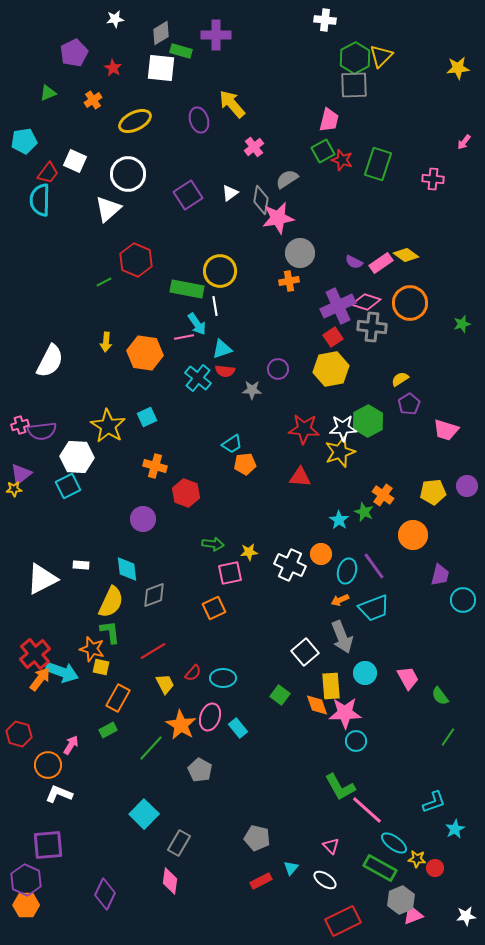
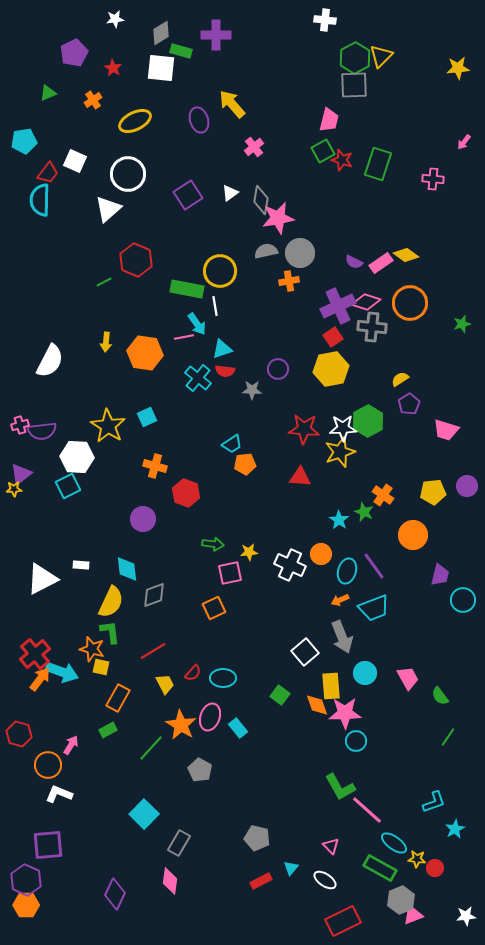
gray semicircle at (287, 179): moved 21 px left, 72 px down; rotated 20 degrees clockwise
purple diamond at (105, 894): moved 10 px right
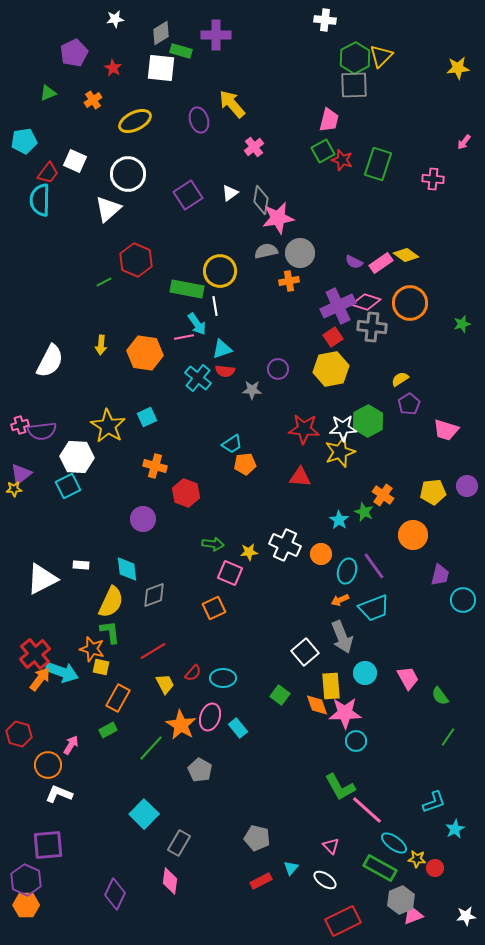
yellow arrow at (106, 342): moved 5 px left, 3 px down
white cross at (290, 565): moved 5 px left, 20 px up
pink square at (230, 573): rotated 35 degrees clockwise
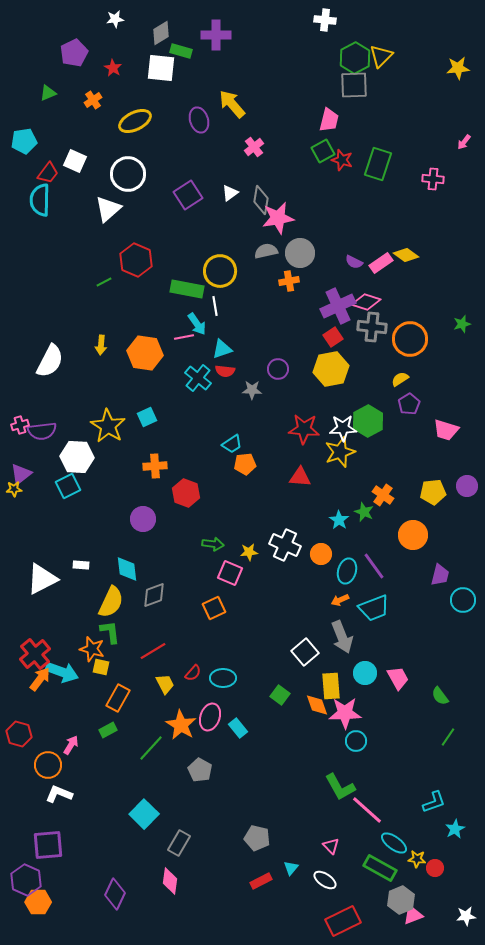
orange circle at (410, 303): moved 36 px down
orange cross at (155, 466): rotated 20 degrees counterclockwise
pink trapezoid at (408, 678): moved 10 px left
orange hexagon at (26, 905): moved 12 px right, 3 px up
